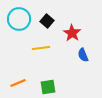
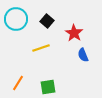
cyan circle: moved 3 px left
red star: moved 2 px right
yellow line: rotated 12 degrees counterclockwise
orange line: rotated 35 degrees counterclockwise
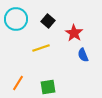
black square: moved 1 px right
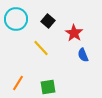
yellow line: rotated 66 degrees clockwise
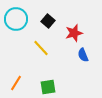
red star: rotated 24 degrees clockwise
orange line: moved 2 px left
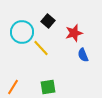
cyan circle: moved 6 px right, 13 px down
orange line: moved 3 px left, 4 px down
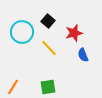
yellow line: moved 8 px right
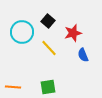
red star: moved 1 px left
orange line: rotated 63 degrees clockwise
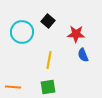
red star: moved 3 px right, 1 px down; rotated 18 degrees clockwise
yellow line: moved 12 px down; rotated 54 degrees clockwise
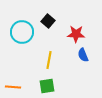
green square: moved 1 px left, 1 px up
